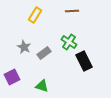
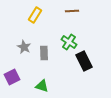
gray rectangle: rotated 56 degrees counterclockwise
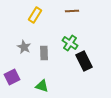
green cross: moved 1 px right, 1 px down
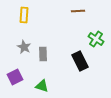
brown line: moved 6 px right
yellow rectangle: moved 11 px left; rotated 28 degrees counterclockwise
green cross: moved 26 px right, 4 px up
gray rectangle: moved 1 px left, 1 px down
black rectangle: moved 4 px left
purple square: moved 3 px right
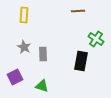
black rectangle: moved 1 px right; rotated 36 degrees clockwise
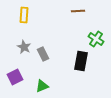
gray rectangle: rotated 24 degrees counterclockwise
green triangle: rotated 40 degrees counterclockwise
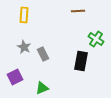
green triangle: moved 2 px down
